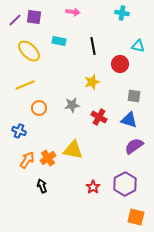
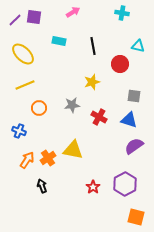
pink arrow: rotated 40 degrees counterclockwise
yellow ellipse: moved 6 px left, 3 px down
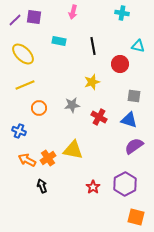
pink arrow: rotated 136 degrees clockwise
orange arrow: rotated 96 degrees counterclockwise
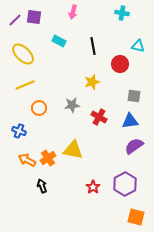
cyan rectangle: rotated 16 degrees clockwise
blue triangle: moved 1 px right, 1 px down; rotated 24 degrees counterclockwise
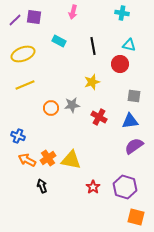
cyan triangle: moved 9 px left, 1 px up
yellow ellipse: rotated 65 degrees counterclockwise
orange circle: moved 12 px right
blue cross: moved 1 px left, 5 px down
yellow triangle: moved 2 px left, 10 px down
purple hexagon: moved 3 px down; rotated 15 degrees counterclockwise
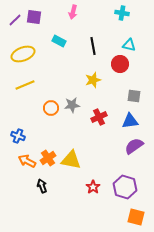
yellow star: moved 1 px right, 2 px up
red cross: rotated 35 degrees clockwise
orange arrow: moved 1 px down
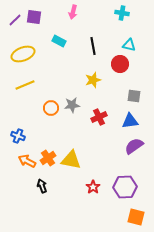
purple hexagon: rotated 20 degrees counterclockwise
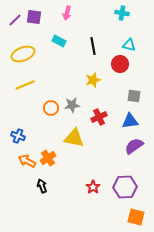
pink arrow: moved 6 px left, 1 px down
yellow triangle: moved 3 px right, 22 px up
